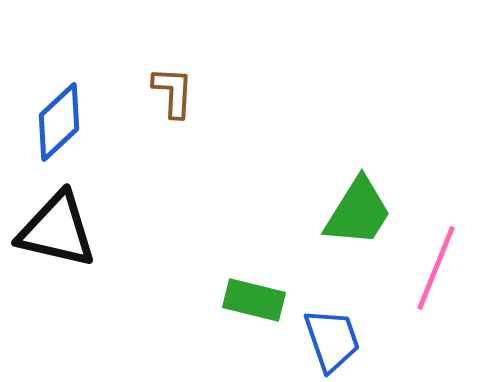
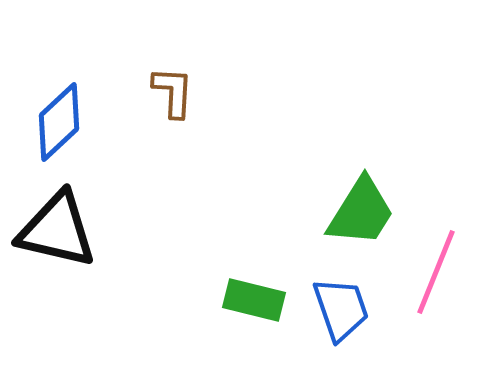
green trapezoid: moved 3 px right
pink line: moved 4 px down
blue trapezoid: moved 9 px right, 31 px up
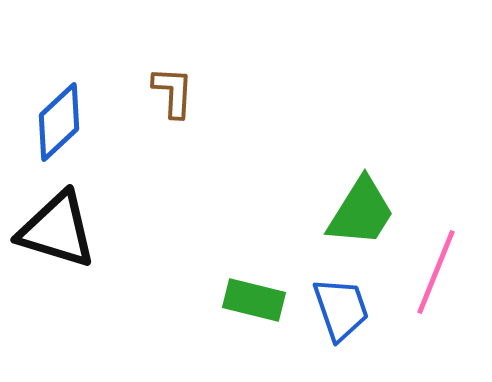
black triangle: rotated 4 degrees clockwise
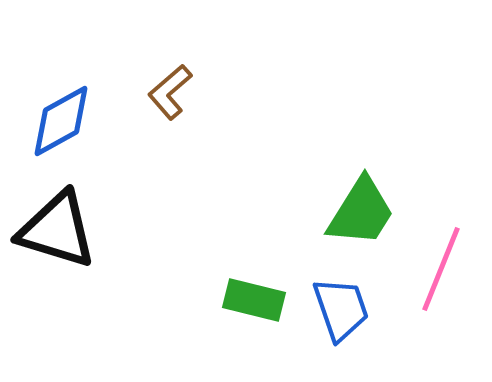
brown L-shape: moved 3 px left; rotated 134 degrees counterclockwise
blue diamond: moved 2 px right, 1 px up; rotated 14 degrees clockwise
pink line: moved 5 px right, 3 px up
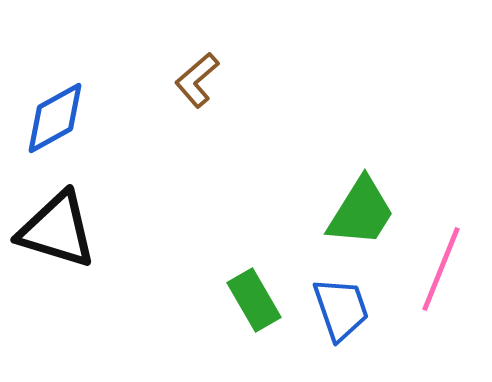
brown L-shape: moved 27 px right, 12 px up
blue diamond: moved 6 px left, 3 px up
green rectangle: rotated 46 degrees clockwise
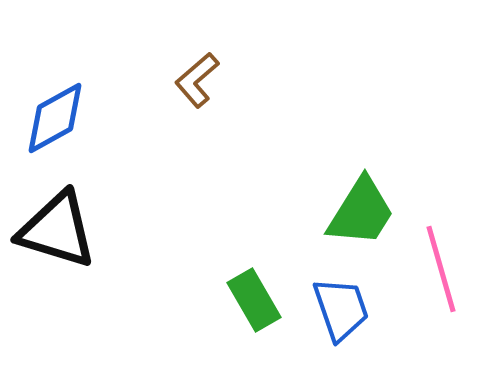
pink line: rotated 38 degrees counterclockwise
